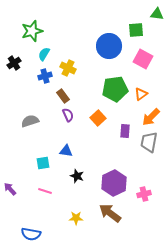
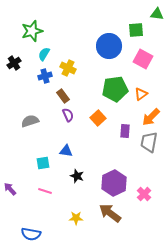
pink cross: rotated 32 degrees counterclockwise
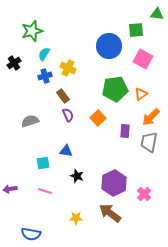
purple arrow: rotated 56 degrees counterclockwise
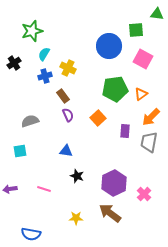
cyan square: moved 23 px left, 12 px up
pink line: moved 1 px left, 2 px up
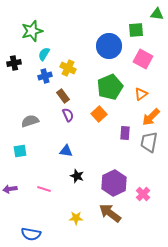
black cross: rotated 24 degrees clockwise
green pentagon: moved 5 px left, 2 px up; rotated 15 degrees counterclockwise
orange square: moved 1 px right, 4 px up
purple rectangle: moved 2 px down
pink cross: moved 1 px left
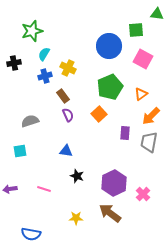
orange arrow: moved 1 px up
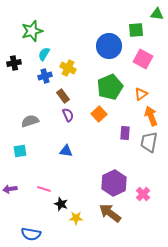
orange arrow: rotated 114 degrees clockwise
black star: moved 16 px left, 28 px down
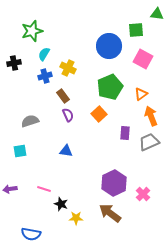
gray trapezoid: rotated 55 degrees clockwise
